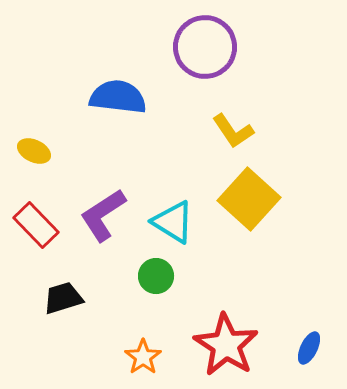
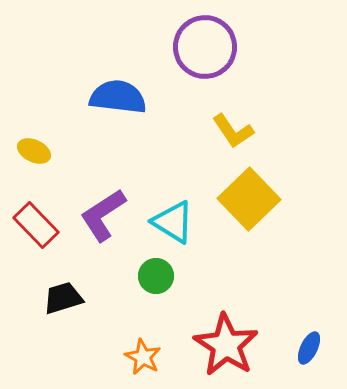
yellow square: rotated 4 degrees clockwise
orange star: rotated 9 degrees counterclockwise
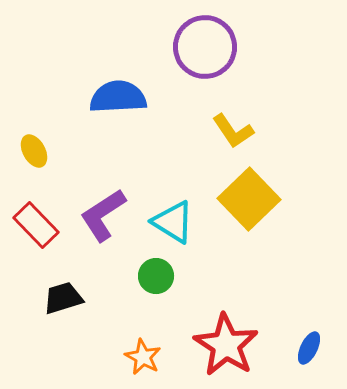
blue semicircle: rotated 10 degrees counterclockwise
yellow ellipse: rotated 36 degrees clockwise
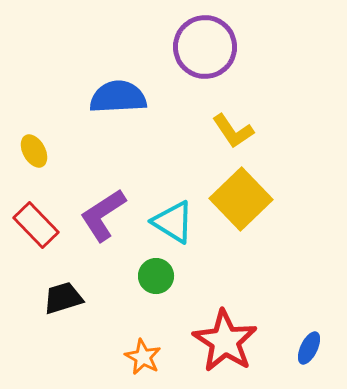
yellow square: moved 8 px left
red star: moved 1 px left, 4 px up
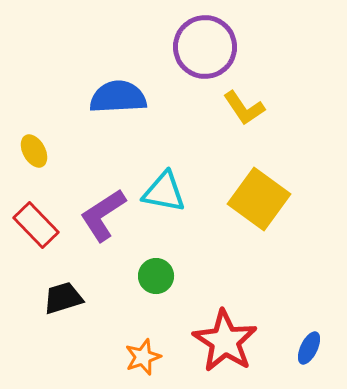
yellow L-shape: moved 11 px right, 23 px up
yellow square: moved 18 px right; rotated 10 degrees counterclockwise
cyan triangle: moved 9 px left, 30 px up; rotated 21 degrees counterclockwise
orange star: rotated 24 degrees clockwise
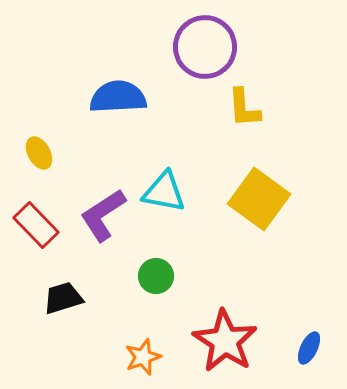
yellow L-shape: rotated 30 degrees clockwise
yellow ellipse: moved 5 px right, 2 px down
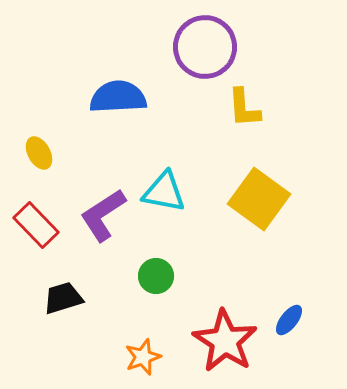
blue ellipse: moved 20 px left, 28 px up; rotated 12 degrees clockwise
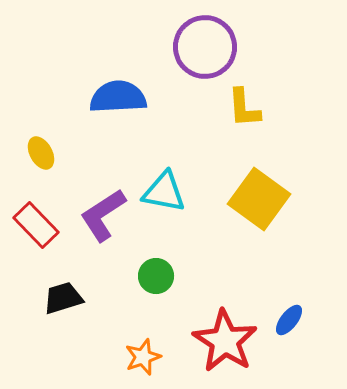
yellow ellipse: moved 2 px right
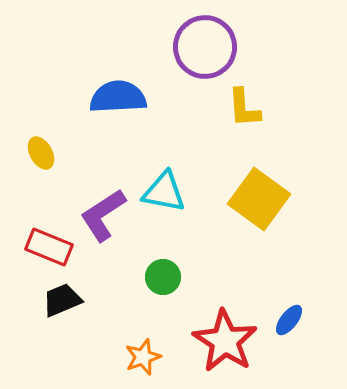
red rectangle: moved 13 px right, 22 px down; rotated 24 degrees counterclockwise
green circle: moved 7 px right, 1 px down
black trapezoid: moved 1 px left, 2 px down; rotated 6 degrees counterclockwise
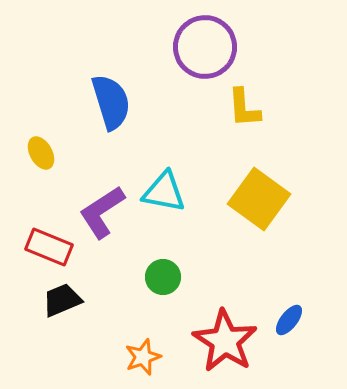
blue semicircle: moved 7 px left, 5 px down; rotated 76 degrees clockwise
purple L-shape: moved 1 px left, 3 px up
